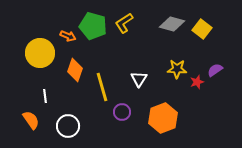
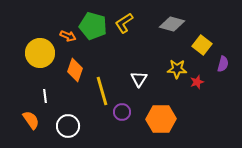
yellow square: moved 16 px down
purple semicircle: moved 8 px right, 6 px up; rotated 140 degrees clockwise
yellow line: moved 4 px down
orange hexagon: moved 2 px left, 1 px down; rotated 20 degrees clockwise
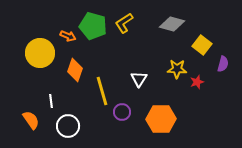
white line: moved 6 px right, 5 px down
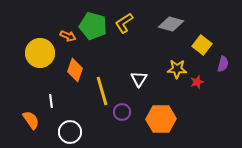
gray diamond: moved 1 px left
white circle: moved 2 px right, 6 px down
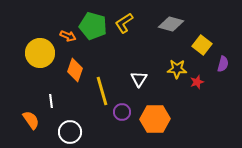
orange hexagon: moved 6 px left
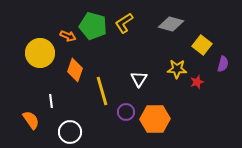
purple circle: moved 4 px right
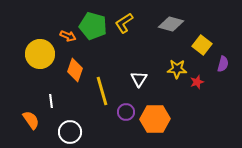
yellow circle: moved 1 px down
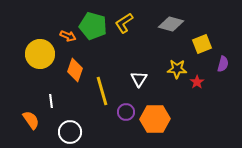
yellow square: moved 1 px up; rotated 30 degrees clockwise
red star: rotated 16 degrees counterclockwise
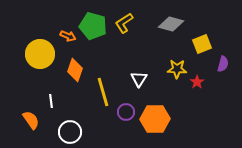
yellow line: moved 1 px right, 1 px down
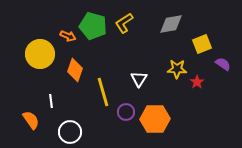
gray diamond: rotated 25 degrees counterclockwise
purple semicircle: rotated 70 degrees counterclockwise
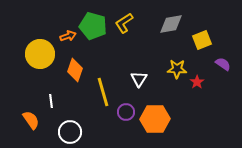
orange arrow: rotated 42 degrees counterclockwise
yellow square: moved 4 px up
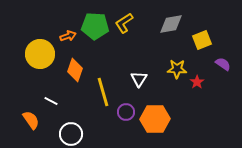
green pentagon: moved 2 px right; rotated 12 degrees counterclockwise
white line: rotated 56 degrees counterclockwise
white circle: moved 1 px right, 2 px down
